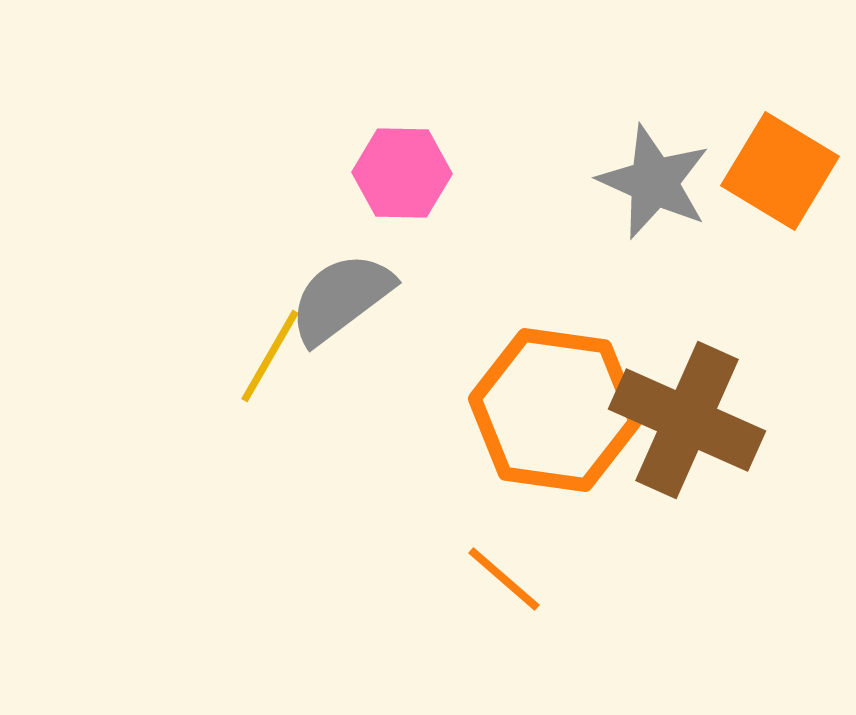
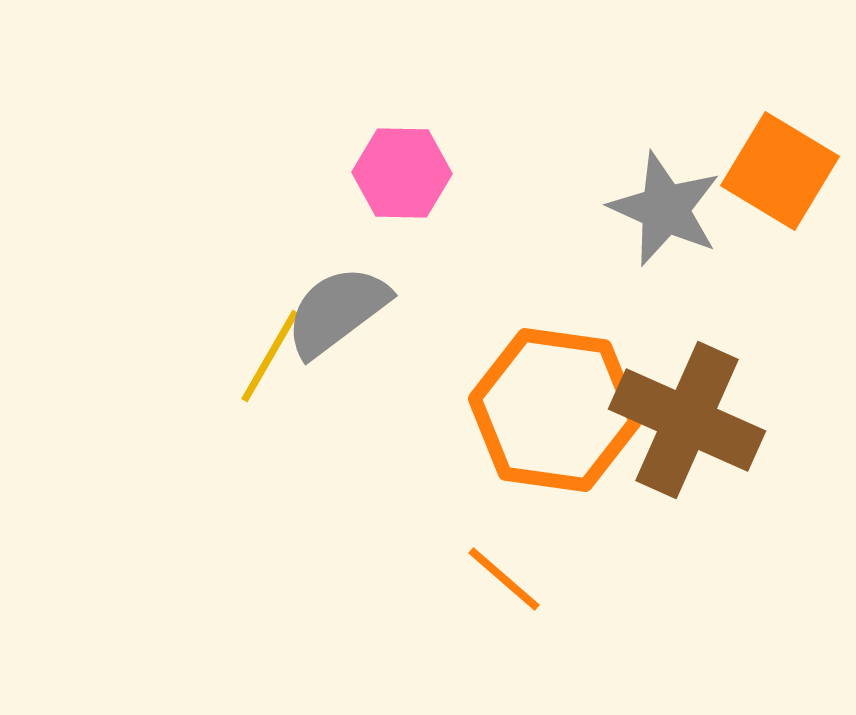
gray star: moved 11 px right, 27 px down
gray semicircle: moved 4 px left, 13 px down
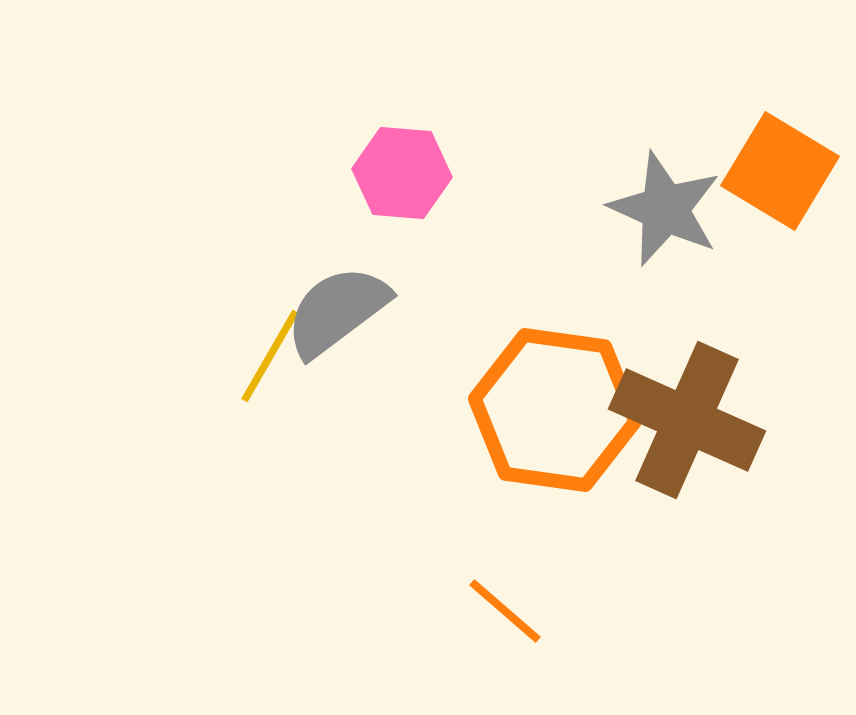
pink hexagon: rotated 4 degrees clockwise
orange line: moved 1 px right, 32 px down
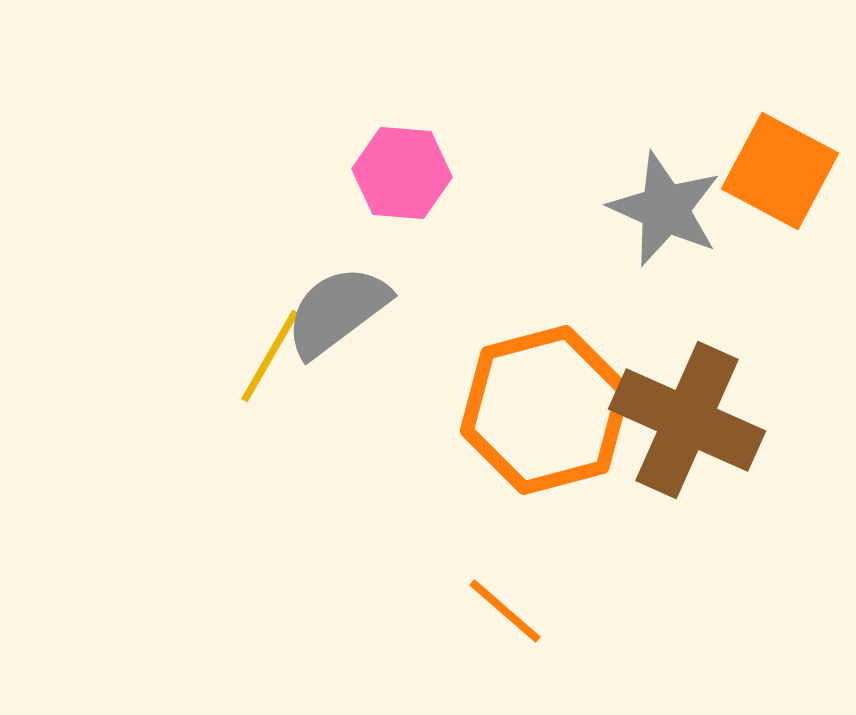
orange square: rotated 3 degrees counterclockwise
orange hexagon: moved 10 px left; rotated 23 degrees counterclockwise
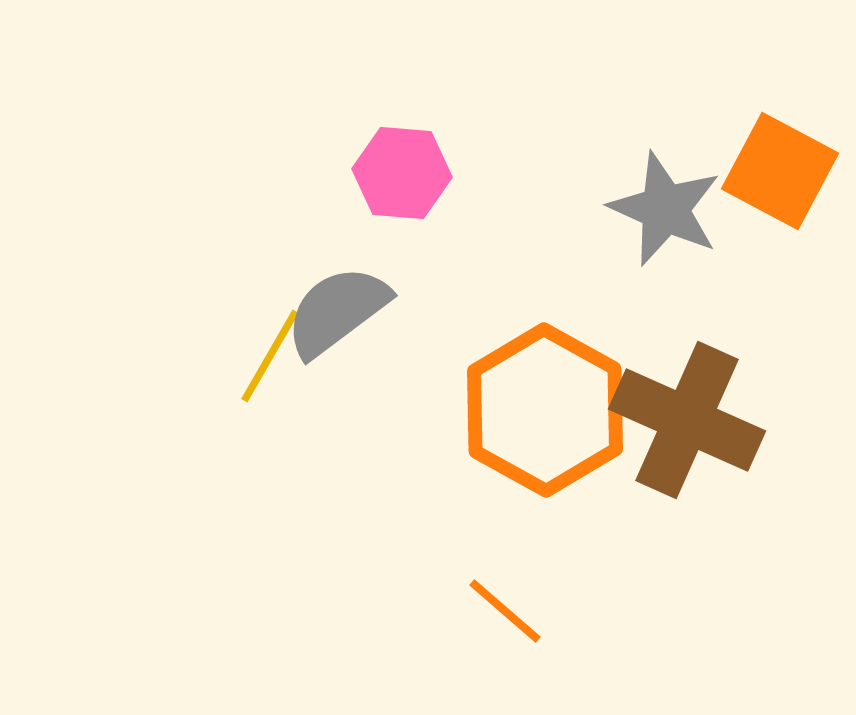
orange hexagon: rotated 16 degrees counterclockwise
